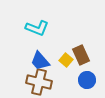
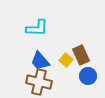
cyan L-shape: rotated 20 degrees counterclockwise
blue circle: moved 1 px right, 4 px up
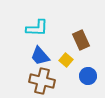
brown rectangle: moved 15 px up
blue trapezoid: moved 5 px up
brown cross: moved 3 px right, 1 px up
